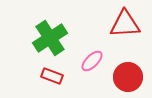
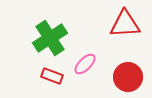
pink ellipse: moved 7 px left, 3 px down
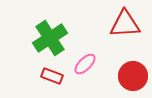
red circle: moved 5 px right, 1 px up
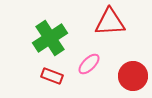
red triangle: moved 15 px left, 2 px up
pink ellipse: moved 4 px right
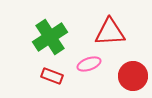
red triangle: moved 10 px down
green cross: moved 1 px up
pink ellipse: rotated 25 degrees clockwise
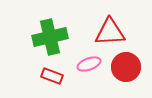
green cross: rotated 20 degrees clockwise
red circle: moved 7 px left, 9 px up
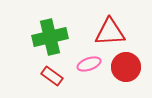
red rectangle: rotated 15 degrees clockwise
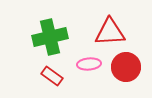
pink ellipse: rotated 15 degrees clockwise
